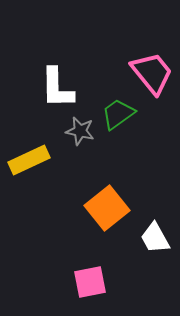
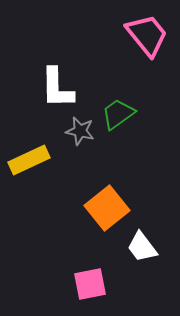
pink trapezoid: moved 5 px left, 38 px up
white trapezoid: moved 13 px left, 9 px down; rotated 8 degrees counterclockwise
pink square: moved 2 px down
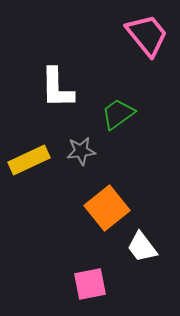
gray star: moved 1 px right, 20 px down; rotated 20 degrees counterclockwise
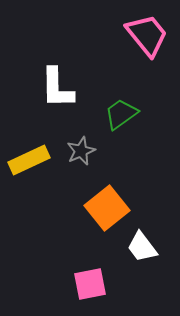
green trapezoid: moved 3 px right
gray star: rotated 16 degrees counterclockwise
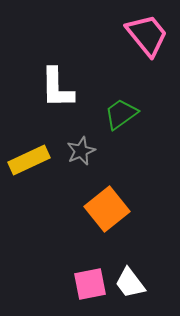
orange square: moved 1 px down
white trapezoid: moved 12 px left, 36 px down
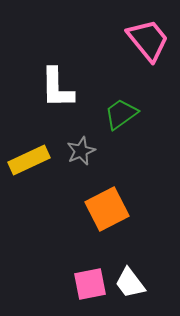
pink trapezoid: moved 1 px right, 5 px down
orange square: rotated 12 degrees clockwise
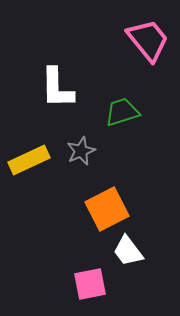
green trapezoid: moved 1 px right, 2 px up; rotated 18 degrees clockwise
white trapezoid: moved 2 px left, 32 px up
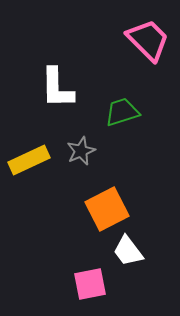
pink trapezoid: rotated 6 degrees counterclockwise
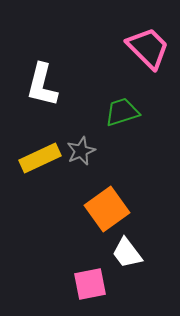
pink trapezoid: moved 8 px down
white L-shape: moved 15 px left, 3 px up; rotated 15 degrees clockwise
yellow rectangle: moved 11 px right, 2 px up
orange square: rotated 9 degrees counterclockwise
white trapezoid: moved 1 px left, 2 px down
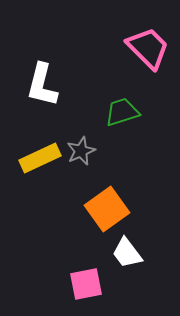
pink square: moved 4 px left
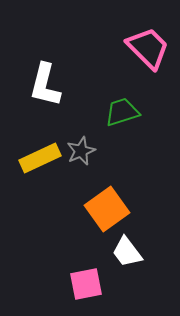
white L-shape: moved 3 px right
white trapezoid: moved 1 px up
